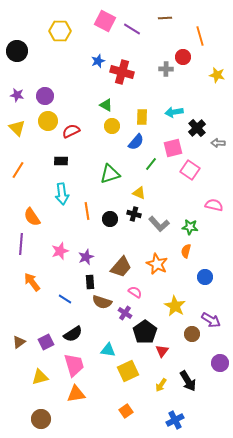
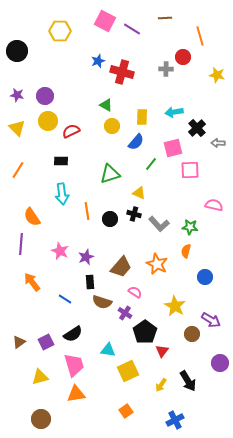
pink square at (190, 170): rotated 36 degrees counterclockwise
pink star at (60, 251): rotated 30 degrees counterclockwise
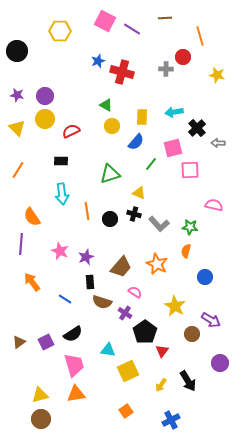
yellow circle at (48, 121): moved 3 px left, 2 px up
yellow triangle at (40, 377): moved 18 px down
blue cross at (175, 420): moved 4 px left
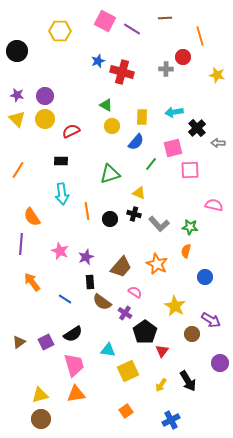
yellow triangle at (17, 128): moved 9 px up
brown semicircle at (102, 302): rotated 18 degrees clockwise
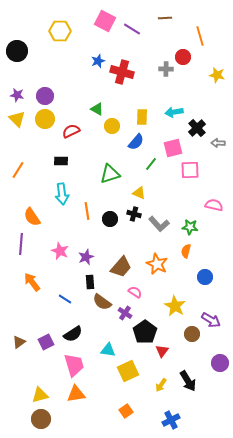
green triangle at (106, 105): moved 9 px left, 4 px down
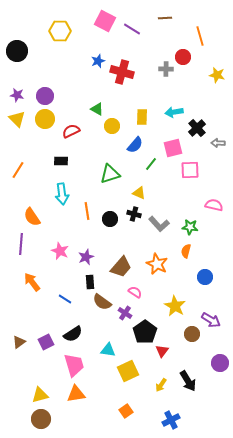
blue semicircle at (136, 142): moved 1 px left, 3 px down
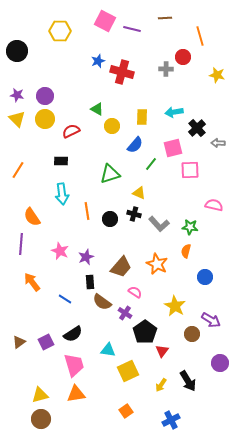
purple line at (132, 29): rotated 18 degrees counterclockwise
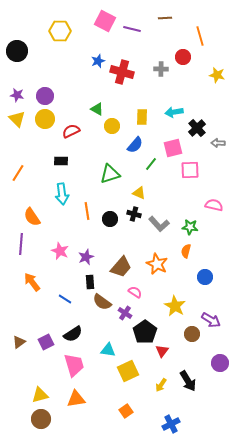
gray cross at (166, 69): moved 5 px left
orange line at (18, 170): moved 3 px down
orange triangle at (76, 394): moved 5 px down
blue cross at (171, 420): moved 4 px down
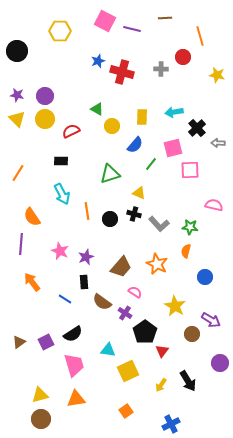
cyan arrow at (62, 194): rotated 20 degrees counterclockwise
black rectangle at (90, 282): moved 6 px left
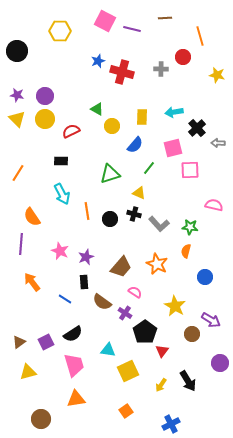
green line at (151, 164): moved 2 px left, 4 px down
yellow triangle at (40, 395): moved 12 px left, 23 px up
